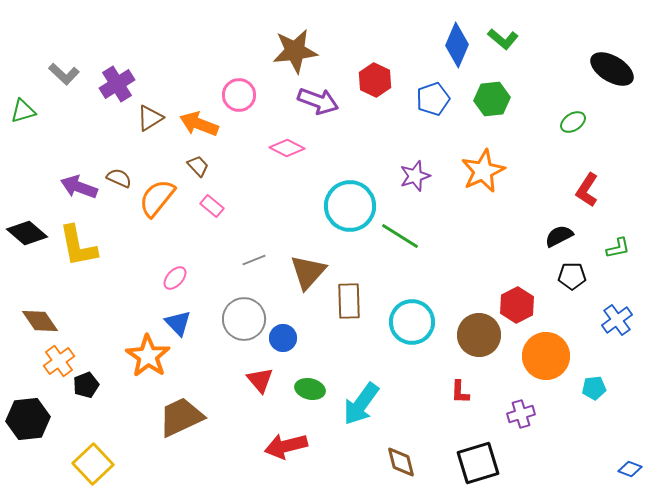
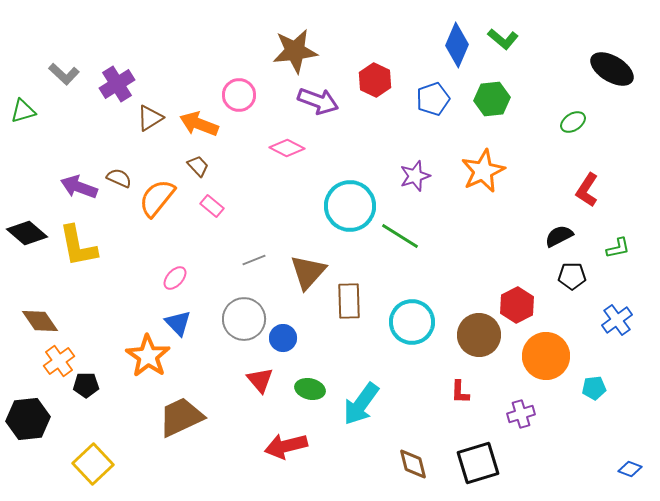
black pentagon at (86, 385): rotated 20 degrees clockwise
brown diamond at (401, 462): moved 12 px right, 2 px down
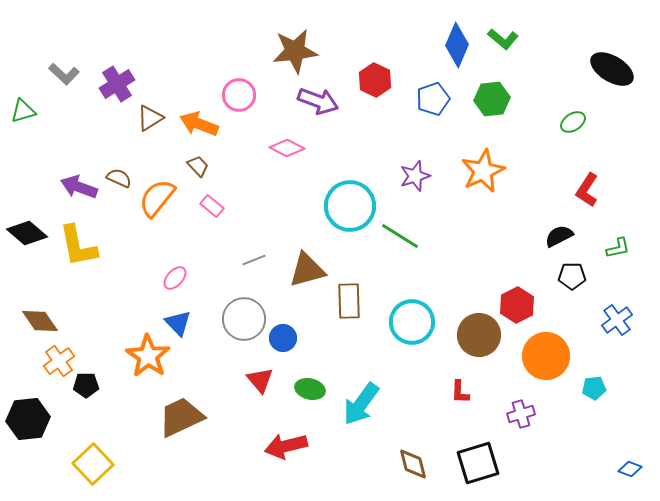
brown triangle at (308, 272): moved 1 px left, 2 px up; rotated 33 degrees clockwise
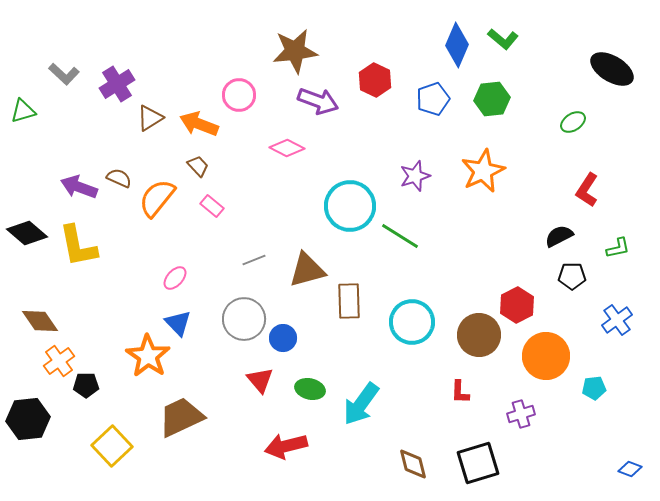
yellow square at (93, 464): moved 19 px right, 18 px up
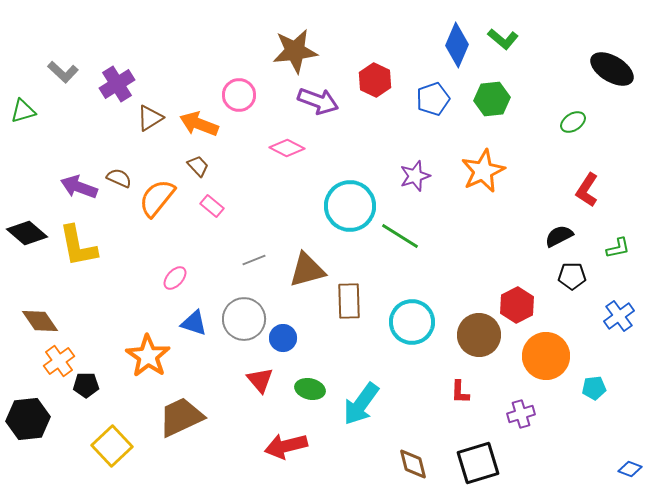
gray L-shape at (64, 74): moved 1 px left, 2 px up
blue cross at (617, 320): moved 2 px right, 4 px up
blue triangle at (178, 323): moved 16 px right; rotated 28 degrees counterclockwise
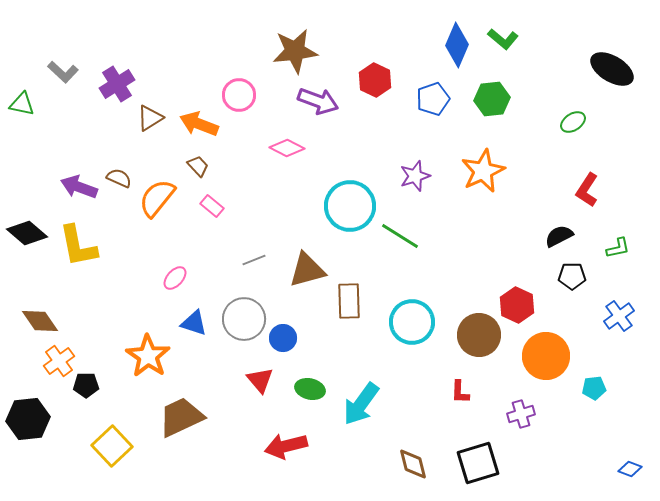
green triangle at (23, 111): moved 1 px left, 7 px up; rotated 28 degrees clockwise
red hexagon at (517, 305): rotated 8 degrees counterclockwise
